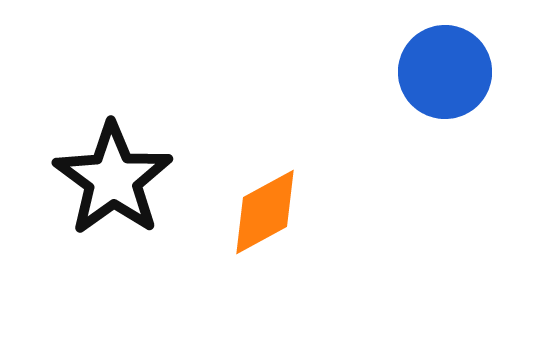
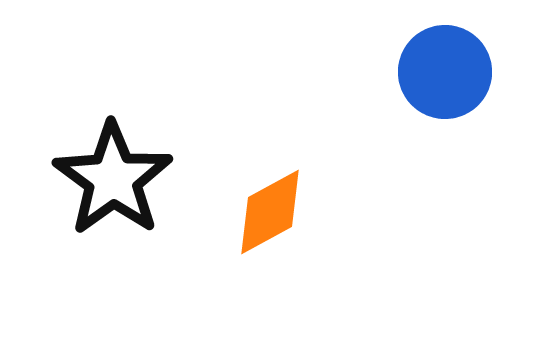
orange diamond: moved 5 px right
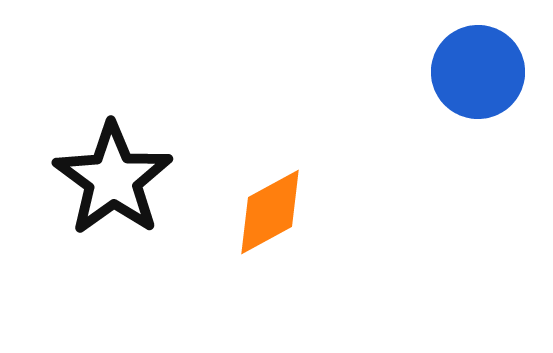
blue circle: moved 33 px right
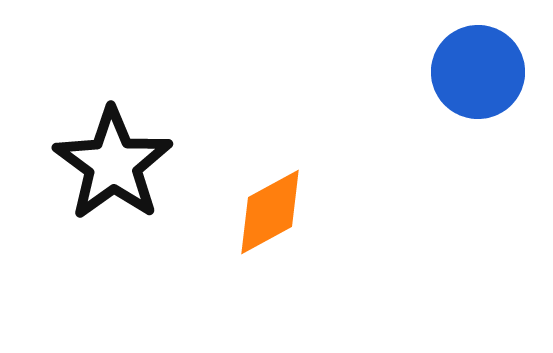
black star: moved 15 px up
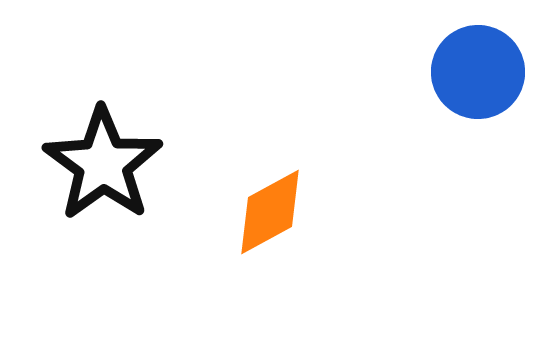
black star: moved 10 px left
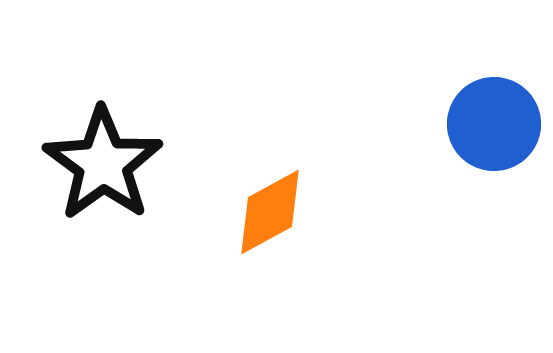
blue circle: moved 16 px right, 52 px down
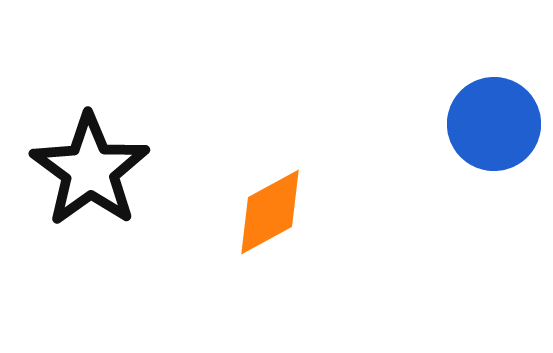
black star: moved 13 px left, 6 px down
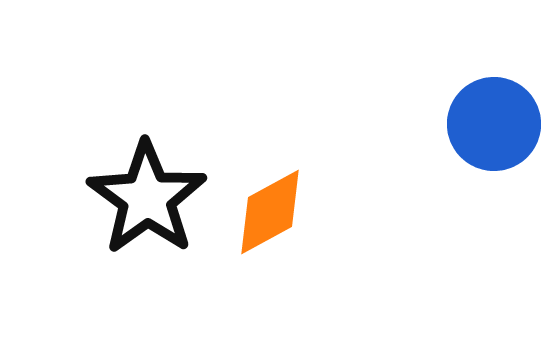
black star: moved 57 px right, 28 px down
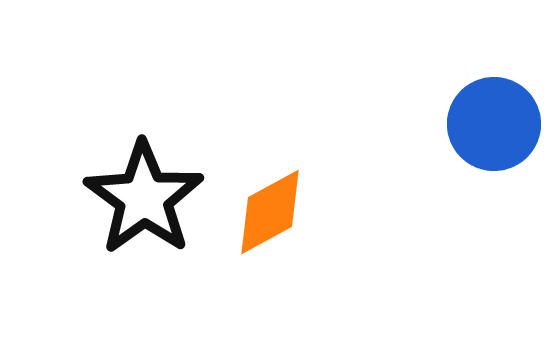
black star: moved 3 px left
